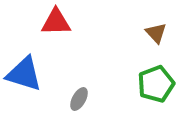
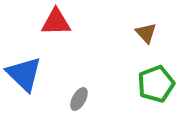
brown triangle: moved 10 px left
blue triangle: rotated 27 degrees clockwise
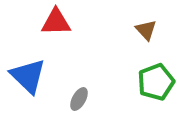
brown triangle: moved 3 px up
blue triangle: moved 4 px right, 2 px down
green pentagon: moved 2 px up
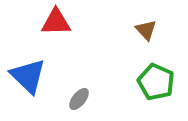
green pentagon: rotated 27 degrees counterclockwise
gray ellipse: rotated 10 degrees clockwise
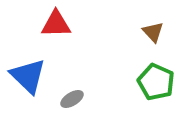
red triangle: moved 2 px down
brown triangle: moved 7 px right, 2 px down
gray ellipse: moved 7 px left; rotated 20 degrees clockwise
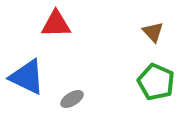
blue triangle: moved 1 px left, 1 px down; rotated 18 degrees counterclockwise
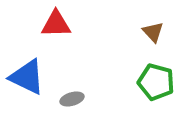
green pentagon: rotated 9 degrees counterclockwise
gray ellipse: rotated 15 degrees clockwise
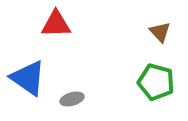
brown triangle: moved 7 px right
blue triangle: moved 1 px right, 1 px down; rotated 9 degrees clockwise
